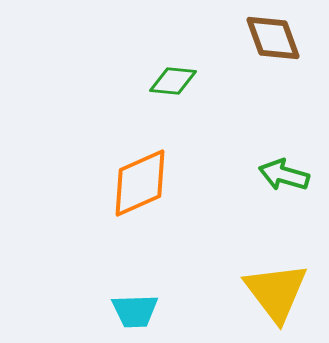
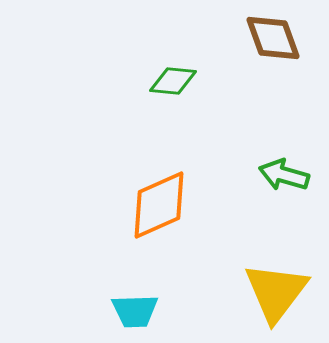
orange diamond: moved 19 px right, 22 px down
yellow triangle: rotated 14 degrees clockwise
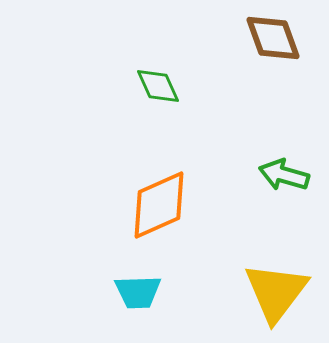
green diamond: moved 15 px left, 5 px down; rotated 60 degrees clockwise
cyan trapezoid: moved 3 px right, 19 px up
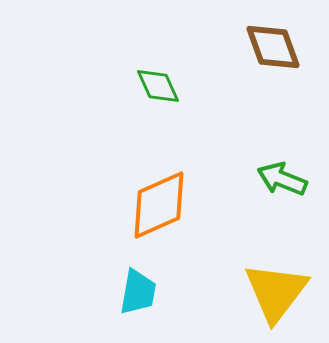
brown diamond: moved 9 px down
green arrow: moved 2 px left, 4 px down; rotated 6 degrees clockwise
cyan trapezoid: rotated 78 degrees counterclockwise
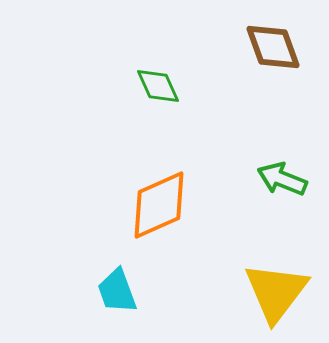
cyan trapezoid: moved 21 px left, 1 px up; rotated 150 degrees clockwise
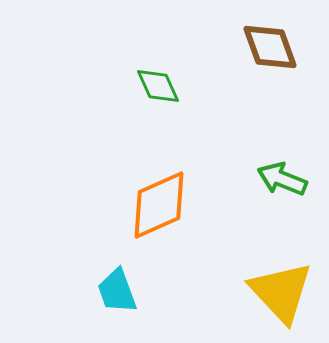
brown diamond: moved 3 px left
yellow triangle: moved 5 px right; rotated 20 degrees counterclockwise
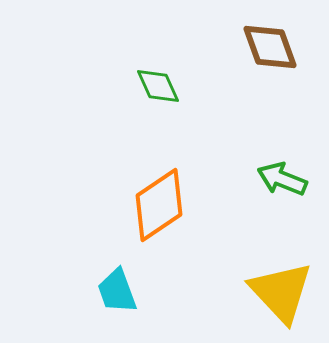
orange diamond: rotated 10 degrees counterclockwise
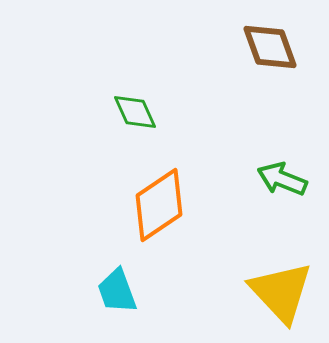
green diamond: moved 23 px left, 26 px down
